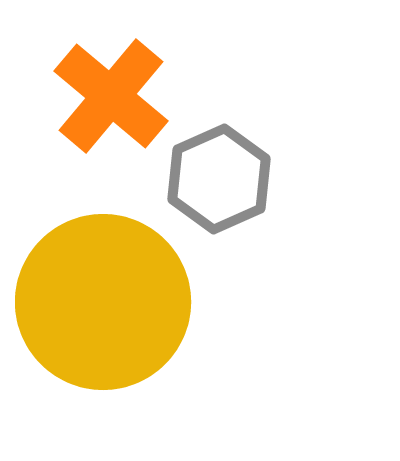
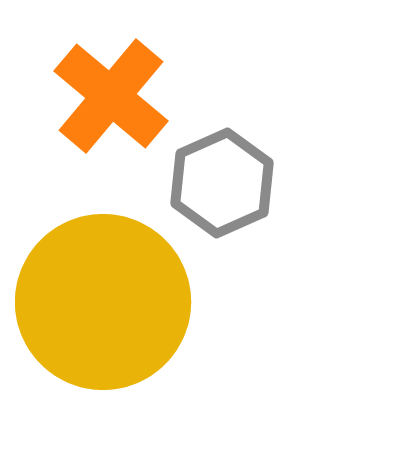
gray hexagon: moved 3 px right, 4 px down
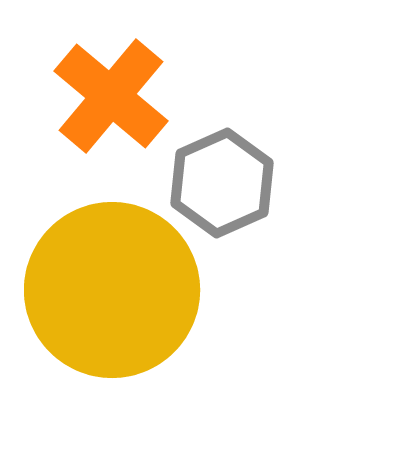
yellow circle: moved 9 px right, 12 px up
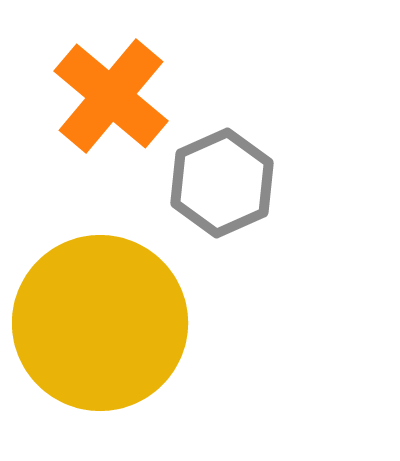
yellow circle: moved 12 px left, 33 px down
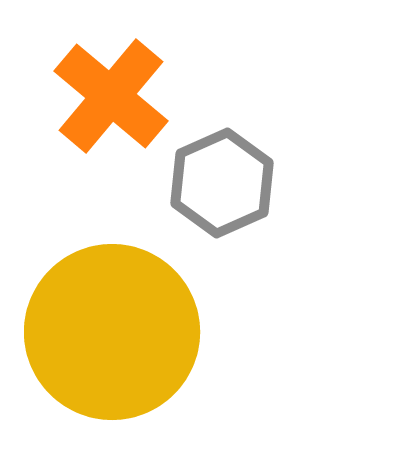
yellow circle: moved 12 px right, 9 px down
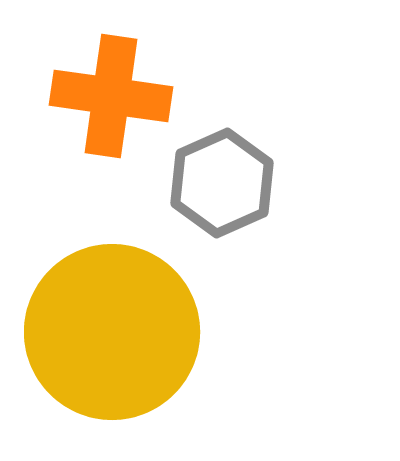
orange cross: rotated 32 degrees counterclockwise
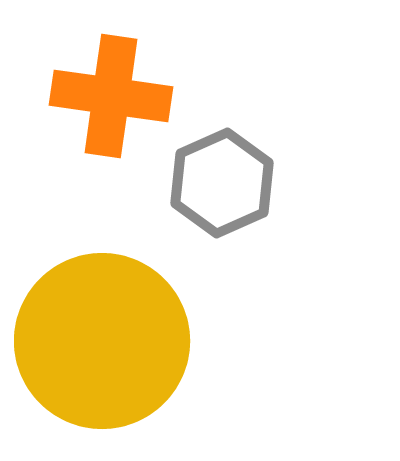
yellow circle: moved 10 px left, 9 px down
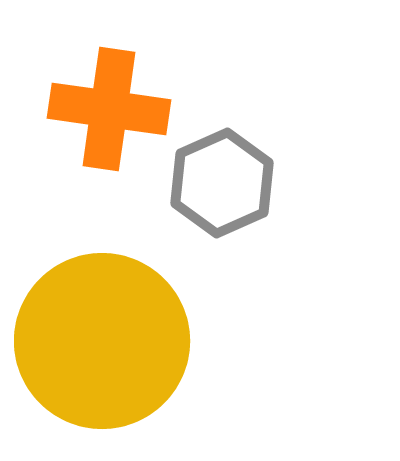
orange cross: moved 2 px left, 13 px down
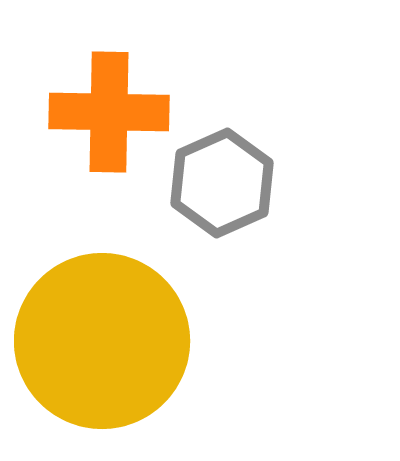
orange cross: moved 3 px down; rotated 7 degrees counterclockwise
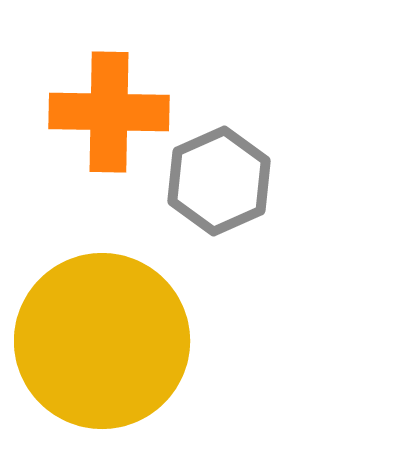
gray hexagon: moved 3 px left, 2 px up
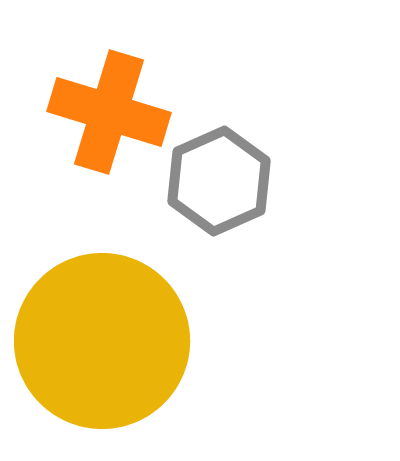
orange cross: rotated 16 degrees clockwise
